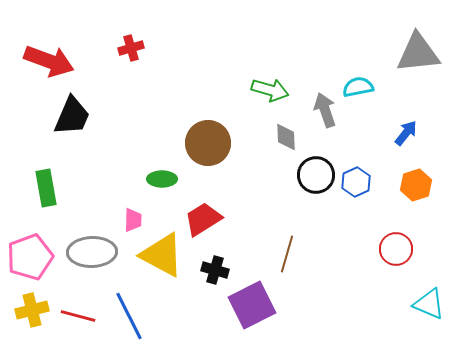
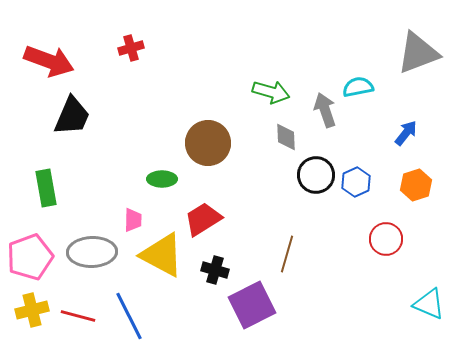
gray triangle: rotated 15 degrees counterclockwise
green arrow: moved 1 px right, 2 px down
red circle: moved 10 px left, 10 px up
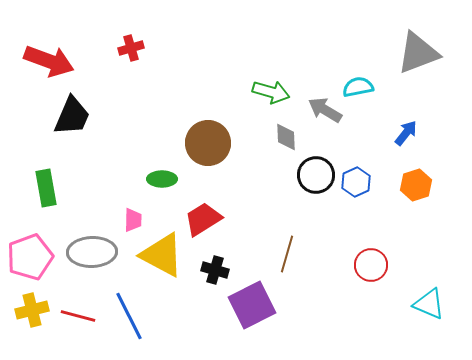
gray arrow: rotated 40 degrees counterclockwise
red circle: moved 15 px left, 26 px down
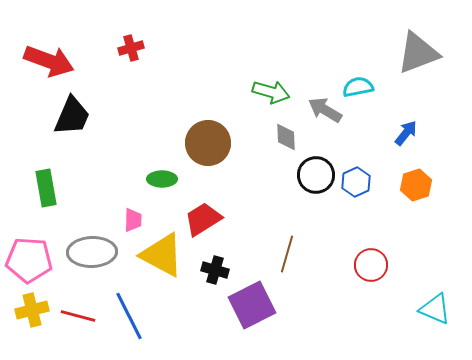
pink pentagon: moved 1 px left, 3 px down; rotated 24 degrees clockwise
cyan triangle: moved 6 px right, 5 px down
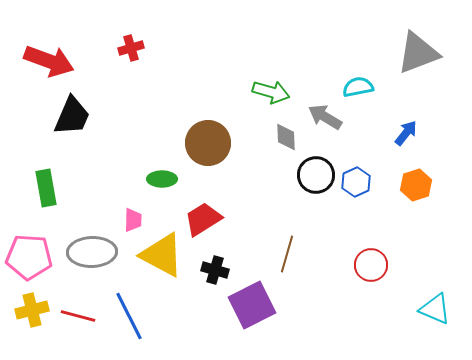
gray arrow: moved 7 px down
pink pentagon: moved 3 px up
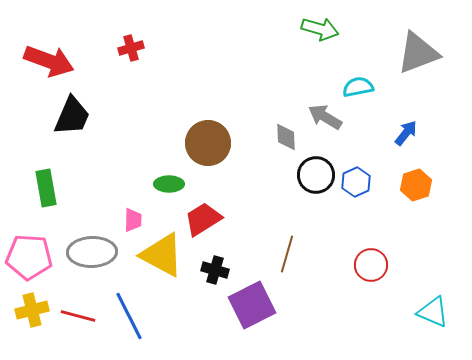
green arrow: moved 49 px right, 63 px up
green ellipse: moved 7 px right, 5 px down
cyan triangle: moved 2 px left, 3 px down
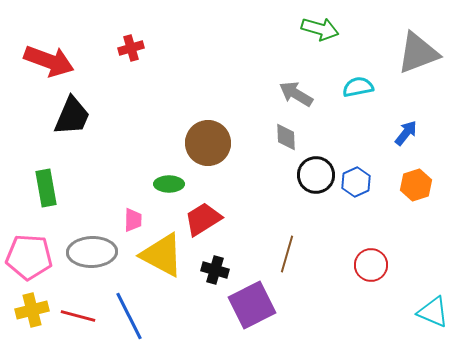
gray arrow: moved 29 px left, 23 px up
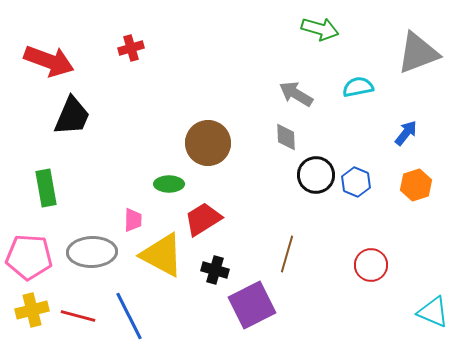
blue hexagon: rotated 12 degrees counterclockwise
